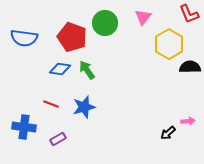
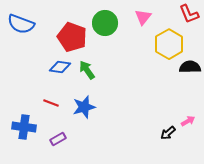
blue semicircle: moved 3 px left, 14 px up; rotated 12 degrees clockwise
blue diamond: moved 2 px up
red line: moved 1 px up
pink arrow: rotated 24 degrees counterclockwise
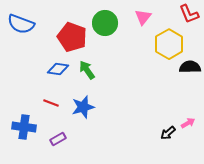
blue diamond: moved 2 px left, 2 px down
blue star: moved 1 px left
pink arrow: moved 2 px down
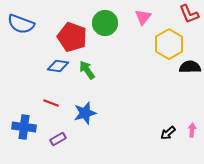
blue diamond: moved 3 px up
blue star: moved 2 px right, 6 px down
pink arrow: moved 4 px right, 7 px down; rotated 56 degrees counterclockwise
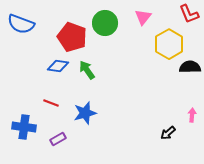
pink arrow: moved 15 px up
